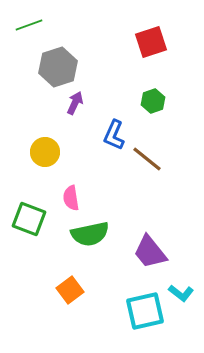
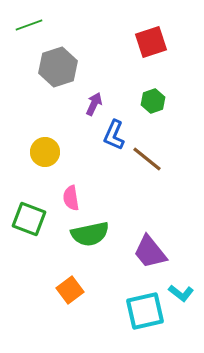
purple arrow: moved 19 px right, 1 px down
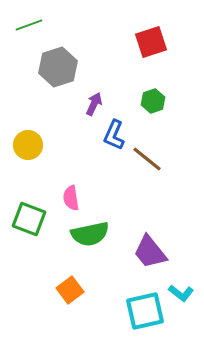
yellow circle: moved 17 px left, 7 px up
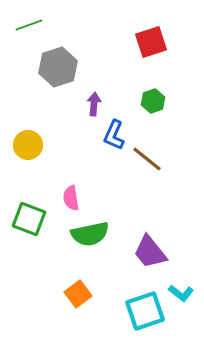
purple arrow: rotated 20 degrees counterclockwise
orange square: moved 8 px right, 4 px down
cyan square: rotated 6 degrees counterclockwise
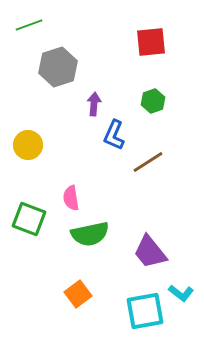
red square: rotated 12 degrees clockwise
brown line: moved 1 px right, 3 px down; rotated 72 degrees counterclockwise
cyan square: rotated 9 degrees clockwise
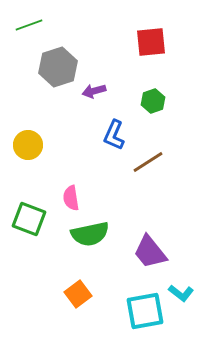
purple arrow: moved 13 px up; rotated 110 degrees counterclockwise
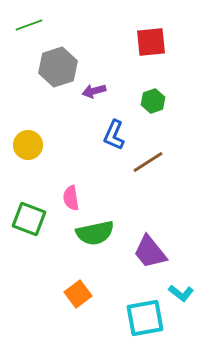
green semicircle: moved 5 px right, 1 px up
cyan square: moved 7 px down
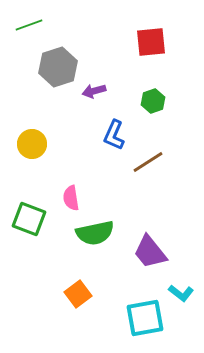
yellow circle: moved 4 px right, 1 px up
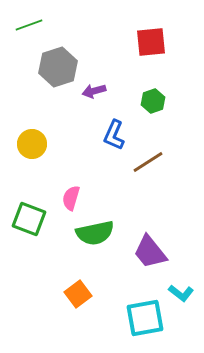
pink semicircle: rotated 25 degrees clockwise
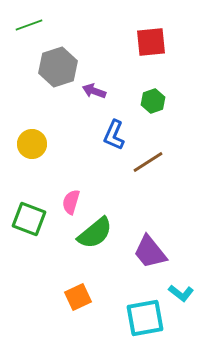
purple arrow: rotated 35 degrees clockwise
pink semicircle: moved 4 px down
green semicircle: rotated 27 degrees counterclockwise
orange square: moved 3 px down; rotated 12 degrees clockwise
